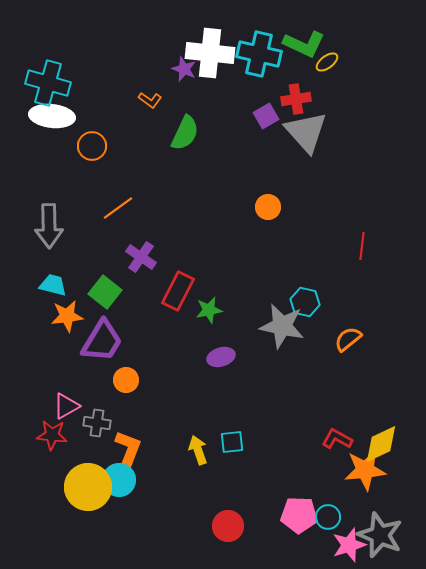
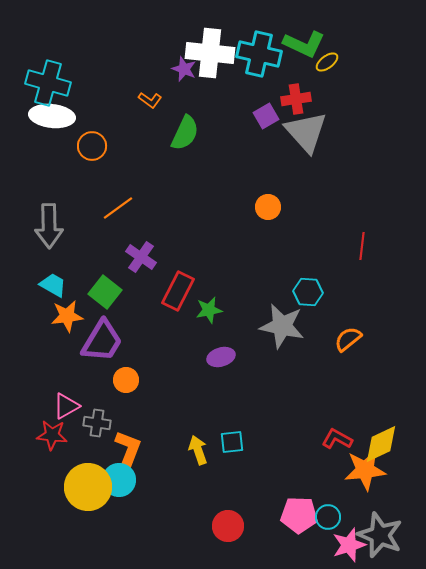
cyan trapezoid at (53, 285): rotated 16 degrees clockwise
cyan hexagon at (305, 302): moved 3 px right, 10 px up; rotated 8 degrees counterclockwise
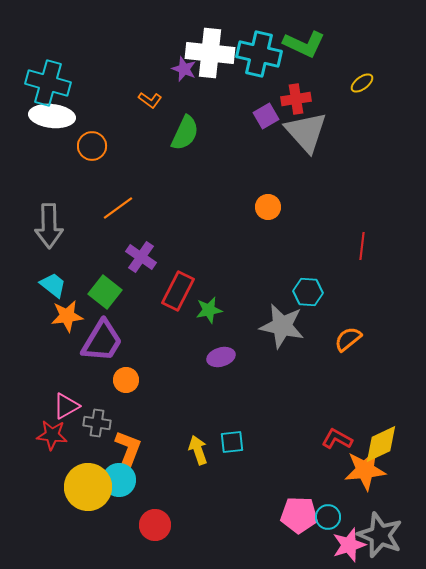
yellow ellipse at (327, 62): moved 35 px right, 21 px down
cyan trapezoid at (53, 285): rotated 8 degrees clockwise
red circle at (228, 526): moved 73 px left, 1 px up
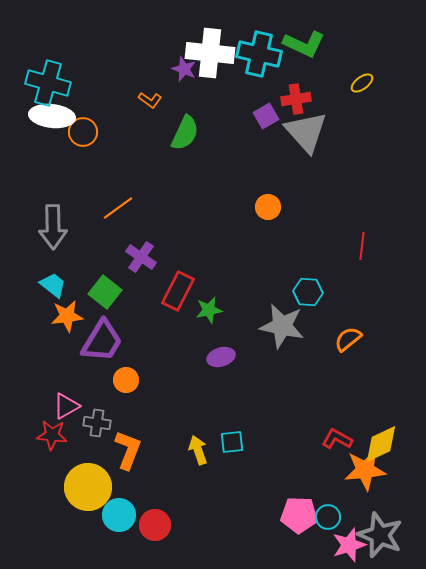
orange circle at (92, 146): moved 9 px left, 14 px up
gray arrow at (49, 226): moved 4 px right, 1 px down
cyan circle at (119, 480): moved 35 px down
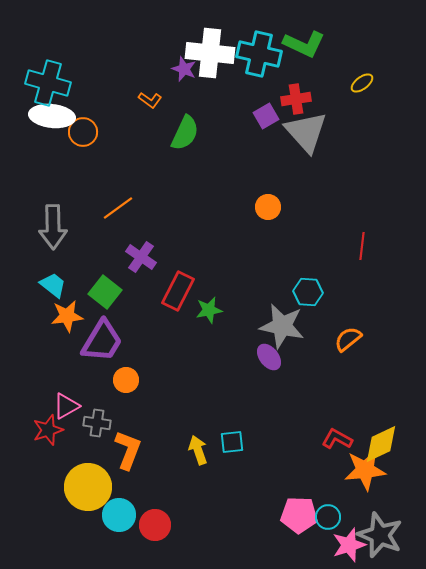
purple ellipse at (221, 357): moved 48 px right; rotated 68 degrees clockwise
red star at (52, 435): moved 4 px left, 5 px up; rotated 24 degrees counterclockwise
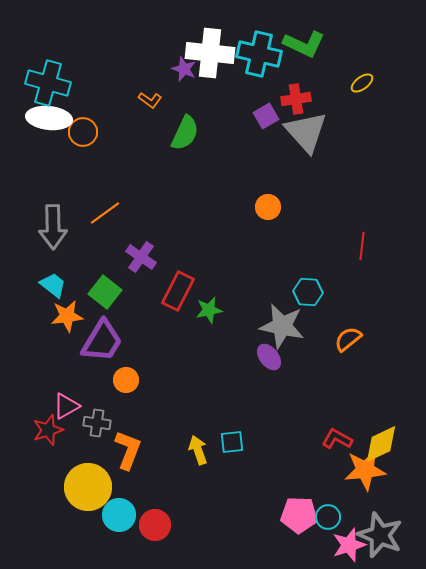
white ellipse at (52, 116): moved 3 px left, 2 px down
orange line at (118, 208): moved 13 px left, 5 px down
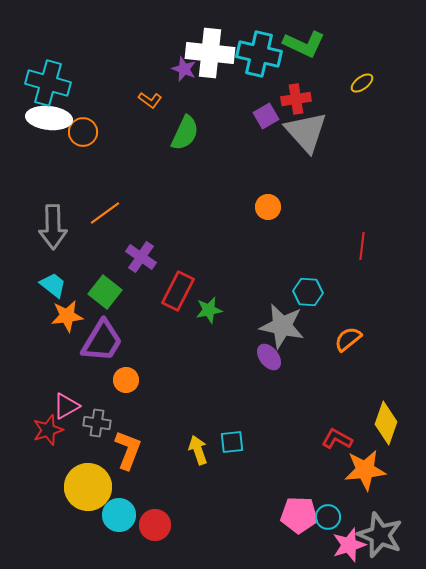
yellow diamond at (381, 444): moved 5 px right, 21 px up; rotated 45 degrees counterclockwise
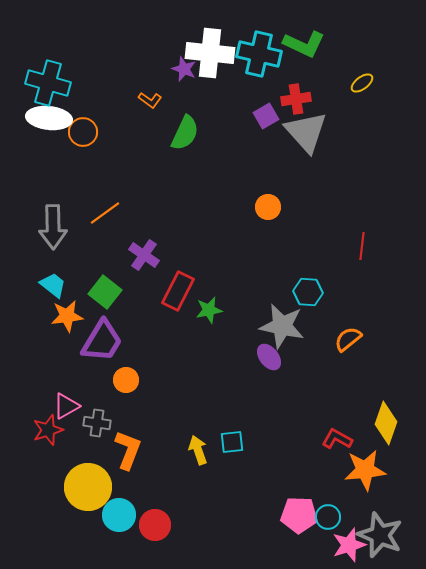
purple cross at (141, 257): moved 3 px right, 2 px up
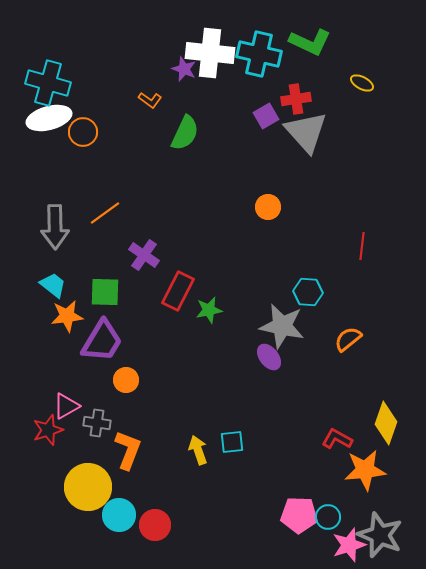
green L-shape at (304, 44): moved 6 px right, 2 px up
yellow ellipse at (362, 83): rotated 65 degrees clockwise
white ellipse at (49, 118): rotated 21 degrees counterclockwise
gray arrow at (53, 227): moved 2 px right
green square at (105, 292): rotated 36 degrees counterclockwise
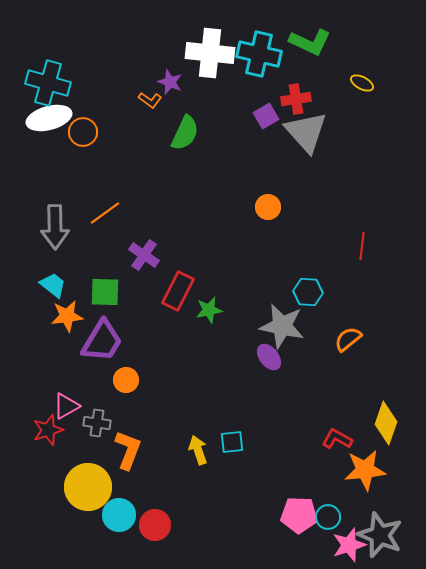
purple star at (184, 69): moved 14 px left, 13 px down
